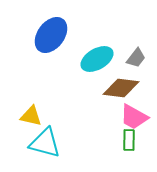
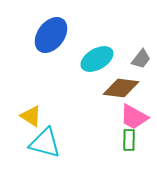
gray trapezoid: moved 5 px right, 1 px down
yellow triangle: rotated 20 degrees clockwise
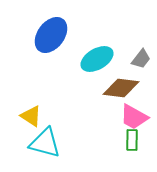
green rectangle: moved 3 px right
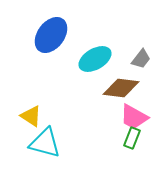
cyan ellipse: moved 2 px left
green rectangle: moved 2 px up; rotated 20 degrees clockwise
